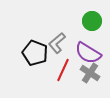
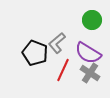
green circle: moved 1 px up
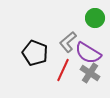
green circle: moved 3 px right, 2 px up
gray L-shape: moved 11 px right, 1 px up
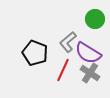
green circle: moved 1 px down
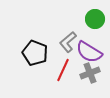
purple semicircle: moved 1 px right, 1 px up
gray cross: rotated 36 degrees clockwise
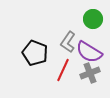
green circle: moved 2 px left
gray L-shape: rotated 15 degrees counterclockwise
